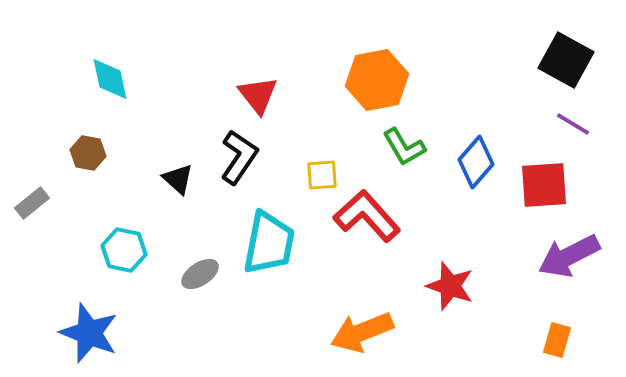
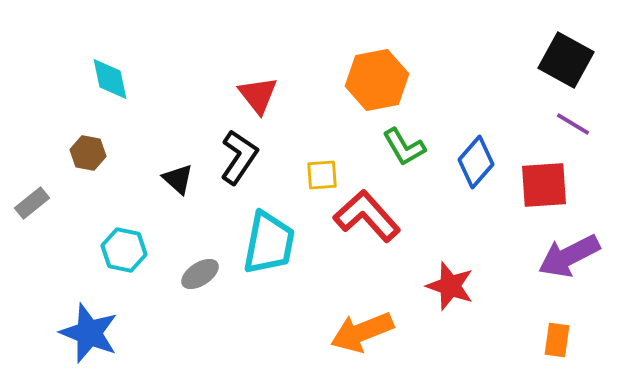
orange rectangle: rotated 8 degrees counterclockwise
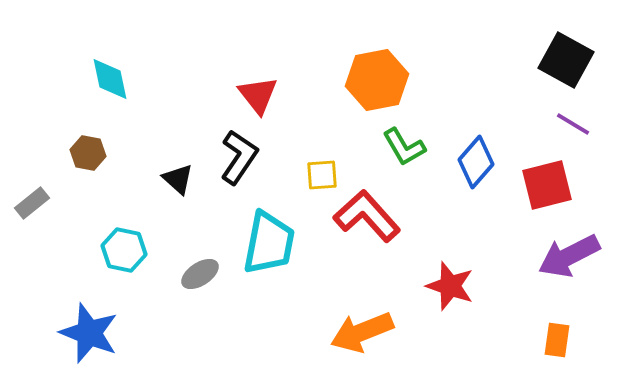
red square: moved 3 px right; rotated 10 degrees counterclockwise
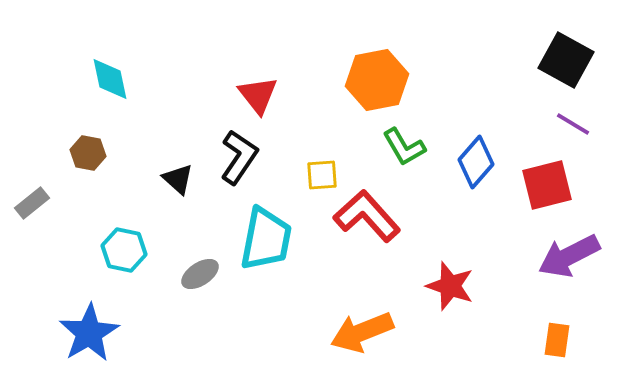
cyan trapezoid: moved 3 px left, 4 px up
blue star: rotated 20 degrees clockwise
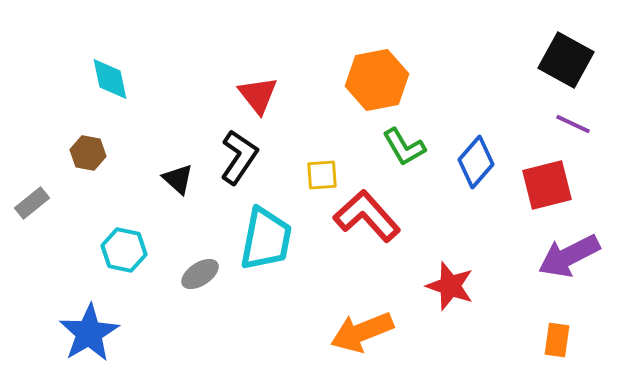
purple line: rotated 6 degrees counterclockwise
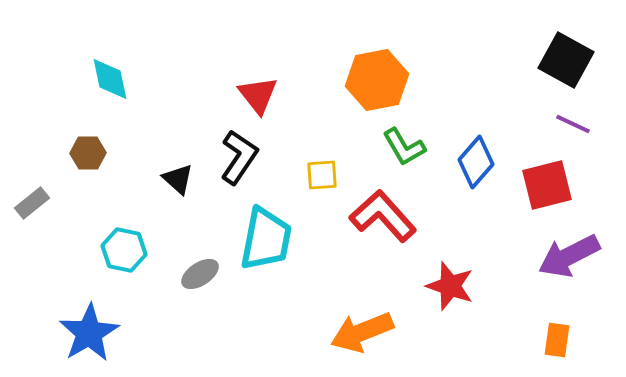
brown hexagon: rotated 12 degrees counterclockwise
red L-shape: moved 16 px right
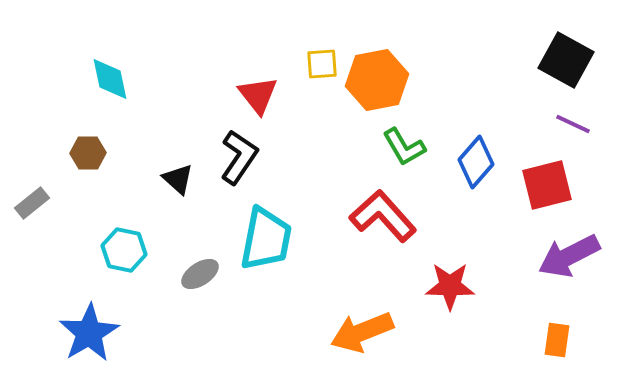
yellow square: moved 111 px up
red star: rotated 18 degrees counterclockwise
